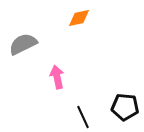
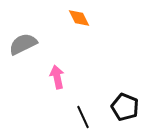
orange diamond: rotated 75 degrees clockwise
black pentagon: rotated 16 degrees clockwise
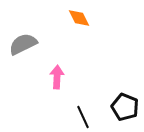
pink arrow: rotated 15 degrees clockwise
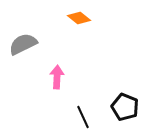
orange diamond: rotated 25 degrees counterclockwise
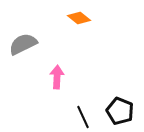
black pentagon: moved 5 px left, 4 px down
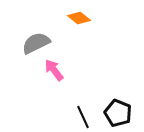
gray semicircle: moved 13 px right, 1 px up
pink arrow: moved 3 px left, 7 px up; rotated 40 degrees counterclockwise
black pentagon: moved 2 px left, 2 px down
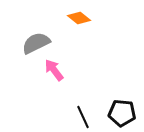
black pentagon: moved 4 px right; rotated 16 degrees counterclockwise
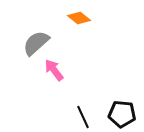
gray semicircle: rotated 16 degrees counterclockwise
black pentagon: moved 1 px down
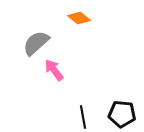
black line: rotated 15 degrees clockwise
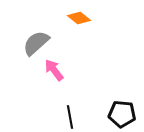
black line: moved 13 px left
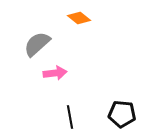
gray semicircle: moved 1 px right, 1 px down
pink arrow: moved 1 px right, 3 px down; rotated 120 degrees clockwise
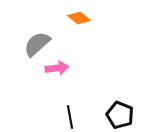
pink arrow: moved 2 px right, 5 px up
black pentagon: moved 2 px left, 1 px down; rotated 16 degrees clockwise
